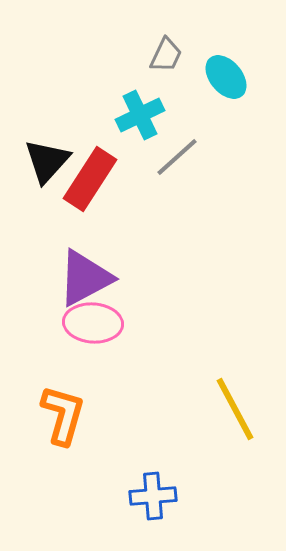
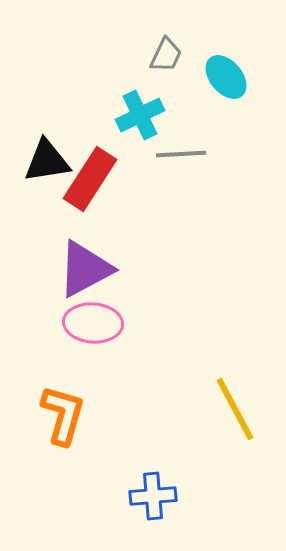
gray line: moved 4 px right, 3 px up; rotated 39 degrees clockwise
black triangle: rotated 39 degrees clockwise
purple triangle: moved 9 px up
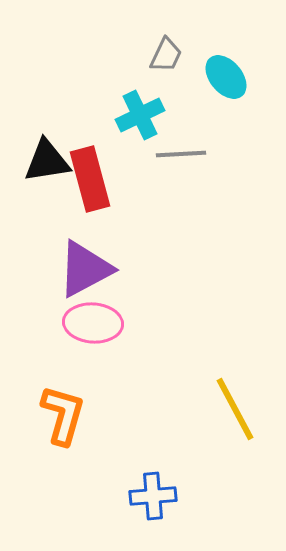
red rectangle: rotated 48 degrees counterclockwise
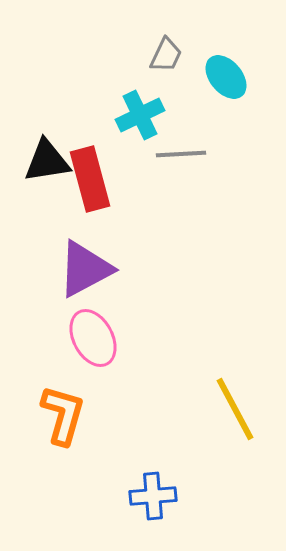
pink ellipse: moved 15 px down; rotated 58 degrees clockwise
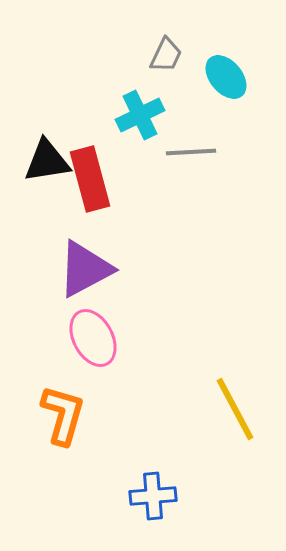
gray line: moved 10 px right, 2 px up
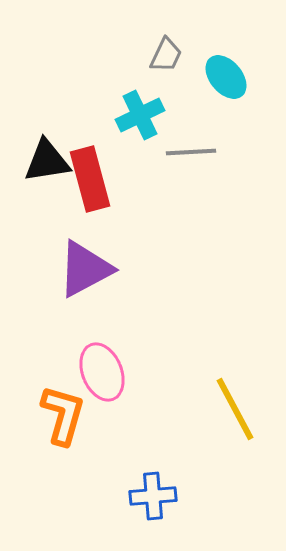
pink ellipse: moved 9 px right, 34 px down; rotated 6 degrees clockwise
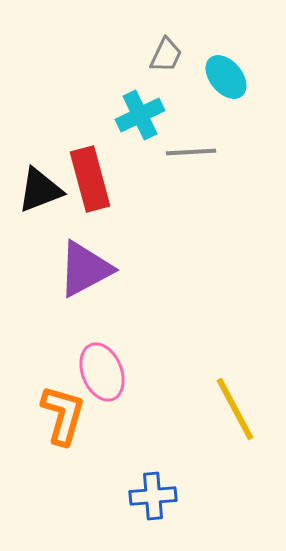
black triangle: moved 7 px left, 29 px down; rotated 12 degrees counterclockwise
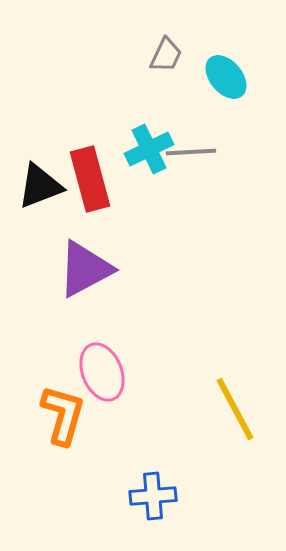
cyan cross: moved 9 px right, 34 px down
black triangle: moved 4 px up
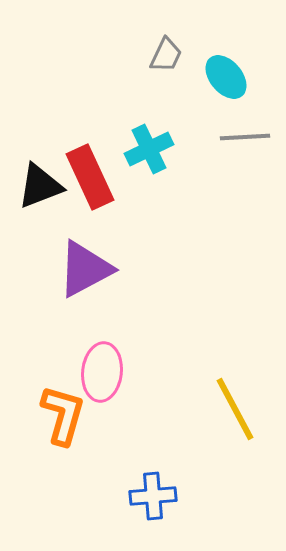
gray line: moved 54 px right, 15 px up
red rectangle: moved 2 px up; rotated 10 degrees counterclockwise
pink ellipse: rotated 28 degrees clockwise
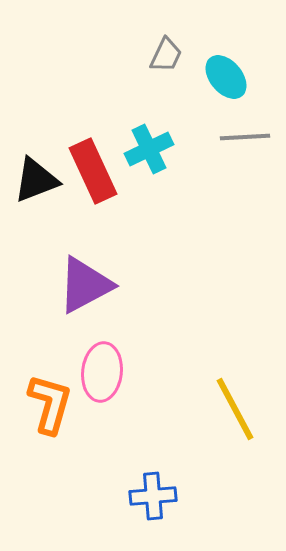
red rectangle: moved 3 px right, 6 px up
black triangle: moved 4 px left, 6 px up
purple triangle: moved 16 px down
orange L-shape: moved 13 px left, 11 px up
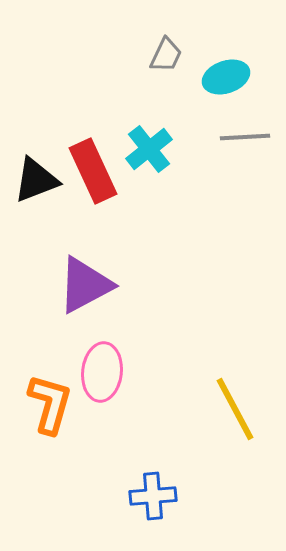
cyan ellipse: rotated 69 degrees counterclockwise
cyan cross: rotated 12 degrees counterclockwise
